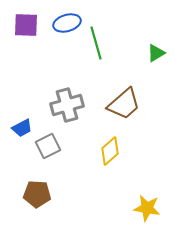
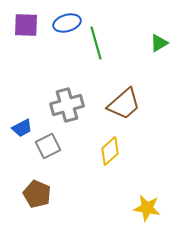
green triangle: moved 3 px right, 10 px up
brown pentagon: rotated 20 degrees clockwise
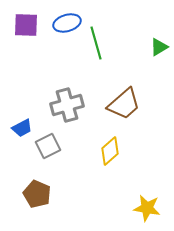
green triangle: moved 4 px down
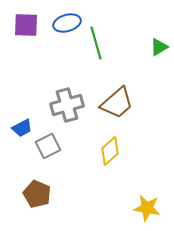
brown trapezoid: moved 7 px left, 1 px up
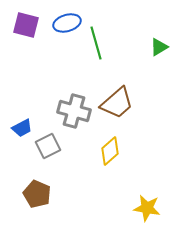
purple square: rotated 12 degrees clockwise
gray cross: moved 7 px right, 6 px down; rotated 32 degrees clockwise
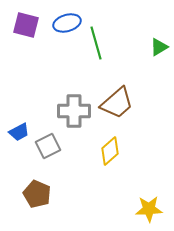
gray cross: rotated 16 degrees counterclockwise
blue trapezoid: moved 3 px left, 4 px down
yellow star: moved 2 px right, 1 px down; rotated 12 degrees counterclockwise
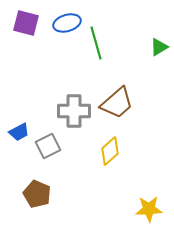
purple square: moved 2 px up
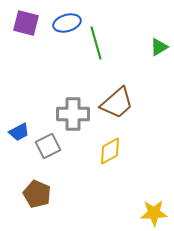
gray cross: moved 1 px left, 3 px down
yellow diamond: rotated 12 degrees clockwise
yellow star: moved 5 px right, 4 px down
